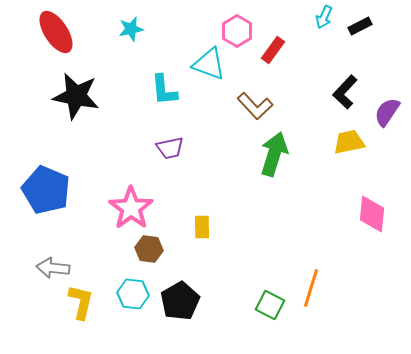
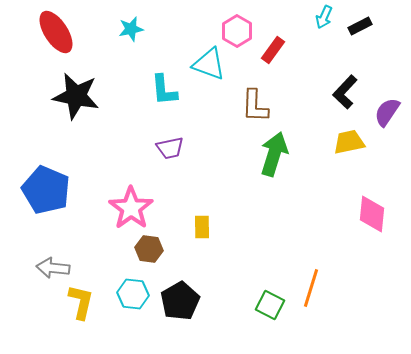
brown L-shape: rotated 45 degrees clockwise
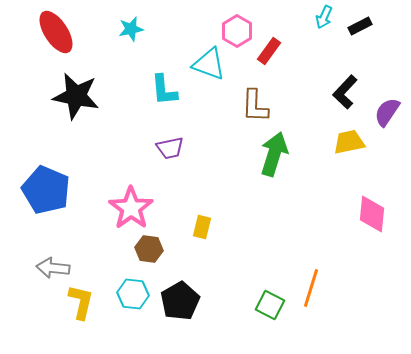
red rectangle: moved 4 px left, 1 px down
yellow rectangle: rotated 15 degrees clockwise
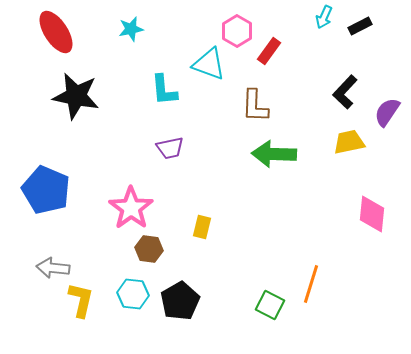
green arrow: rotated 105 degrees counterclockwise
orange line: moved 4 px up
yellow L-shape: moved 2 px up
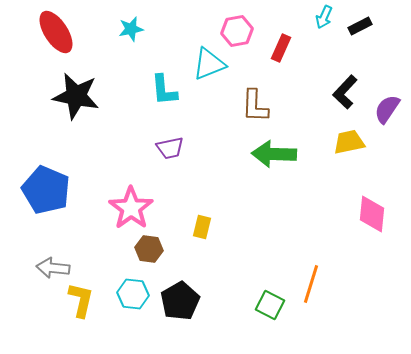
pink hexagon: rotated 20 degrees clockwise
red rectangle: moved 12 px right, 3 px up; rotated 12 degrees counterclockwise
cyan triangle: rotated 42 degrees counterclockwise
purple semicircle: moved 3 px up
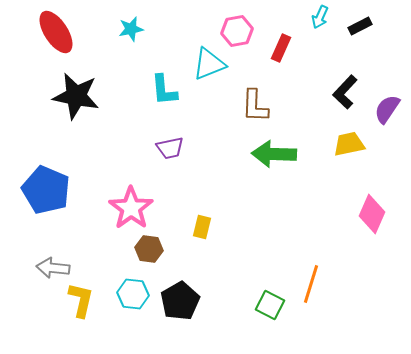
cyan arrow: moved 4 px left
yellow trapezoid: moved 2 px down
pink diamond: rotated 18 degrees clockwise
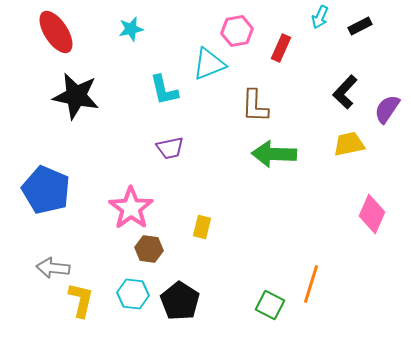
cyan L-shape: rotated 8 degrees counterclockwise
black pentagon: rotated 9 degrees counterclockwise
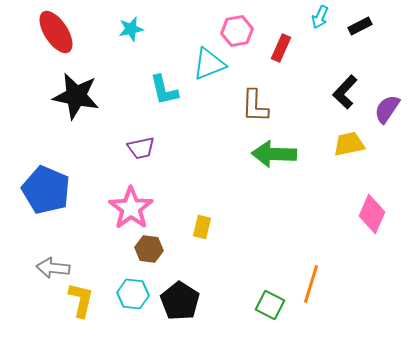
purple trapezoid: moved 29 px left
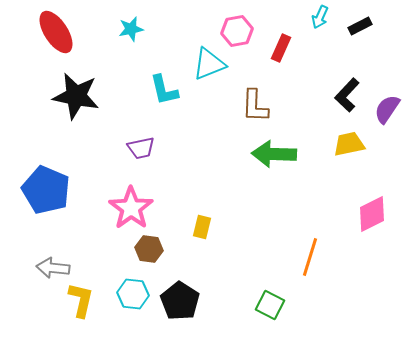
black L-shape: moved 2 px right, 3 px down
pink diamond: rotated 39 degrees clockwise
orange line: moved 1 px left, 27 px up
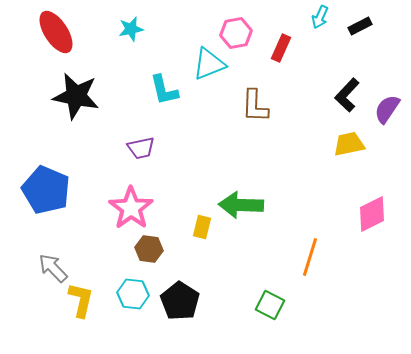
pink hexagon: moved 1 px left, 2 px down
green arrow: moved 33 px left, 51 px down
gray arrow: rotated 40 degrees clockwise
